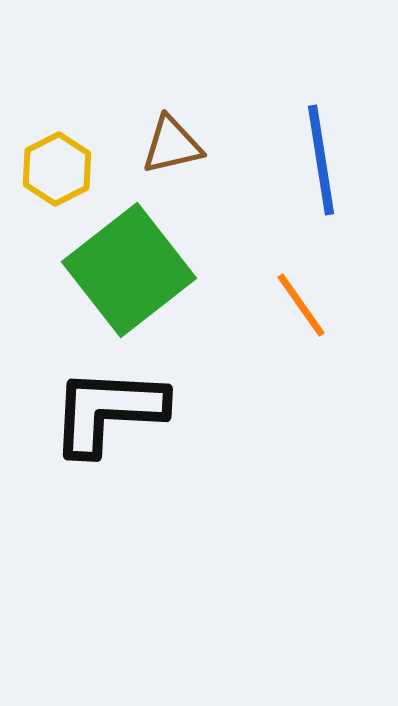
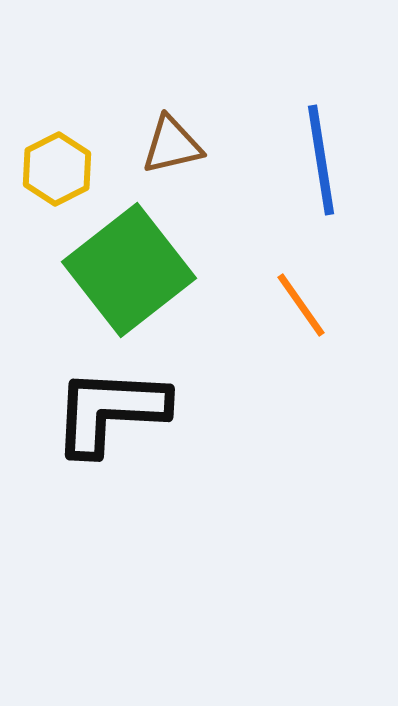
black L-shape: moved 2 px right
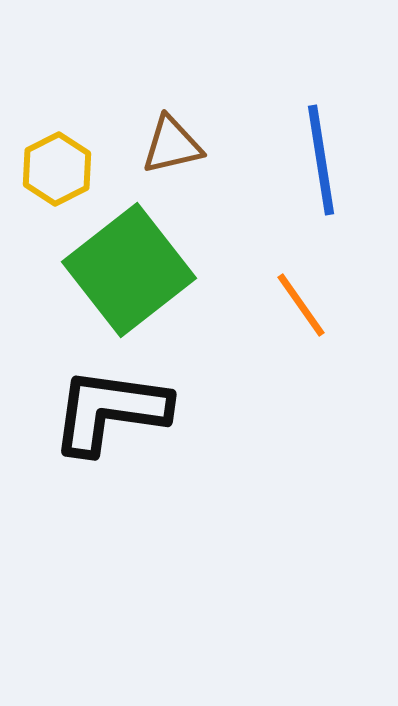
black L-shape: rotated 5 degrees clockwise
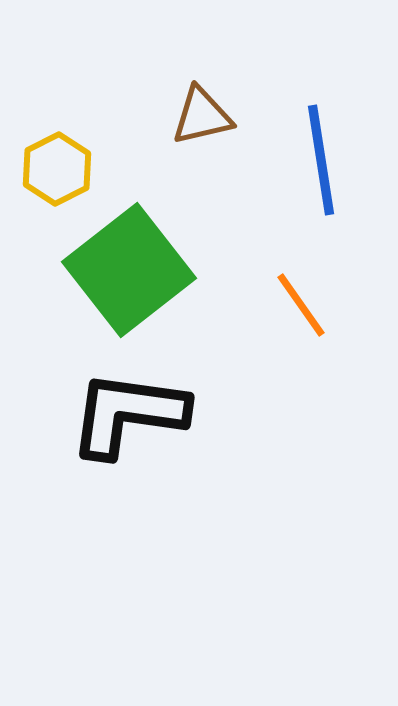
brown triangle: moved 30 px right, 29 px up
black L-shape: moved 18 px right, 3 px down
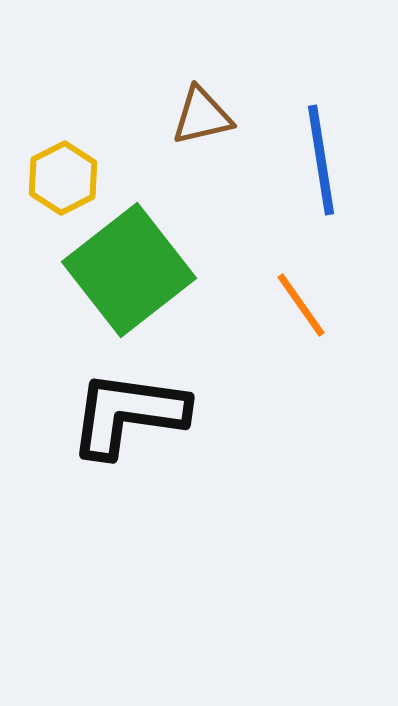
yellow hexagon: moved 6 px right, 9 px down
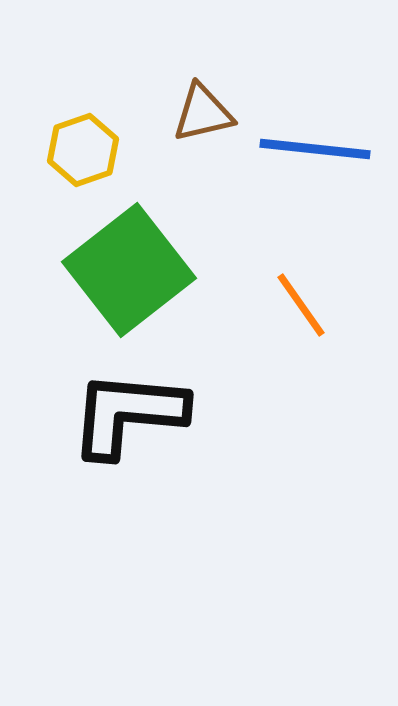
brown triangle: moved 1 px right, 3 px up
blue line: moved 6 px left, 11 px up; rotated 75 degrees counterclockwise
yellow hexagon: moved 20 px right, 28 px up; rotated 8 degrees clockwise
black L-shape: rotated 3 degrees counterclockwise
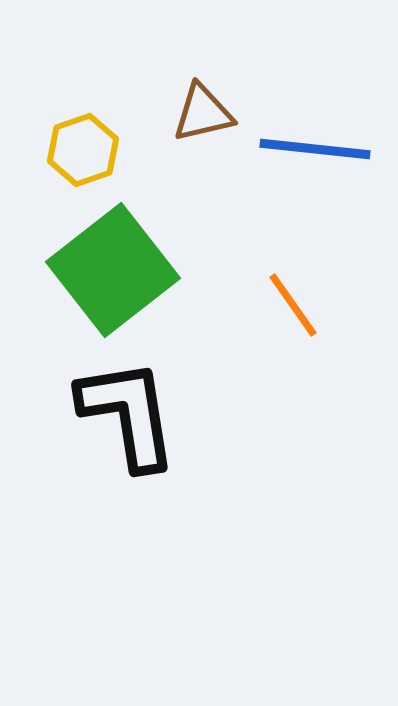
green square: moved 16 px left
orange line: moved 8 px left
black L-shape: rotated 76 degrees clockwise
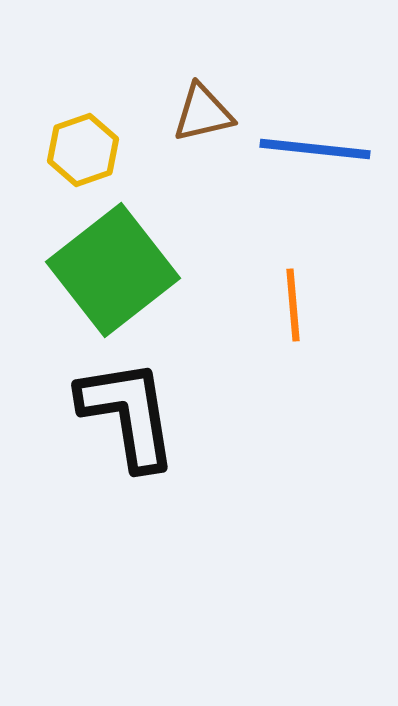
orange line: rotated 30 degrees clockwise
